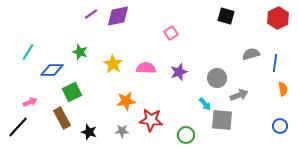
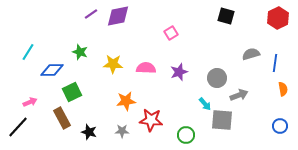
yellow star: rotated 30 degrees counterclockwise
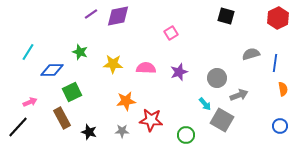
gray square: rotated 25 degrees clockwise
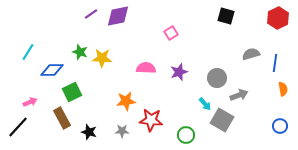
yellow star: moved 11 px left, 6 px up
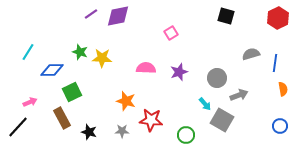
orange star: rotated 24 degrees clockwise
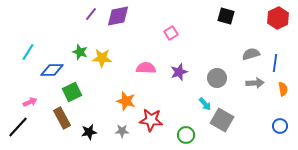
purple line: rotated 16 degrees counterclockwise
gray arrow: moved 16 px right, 12 px up; rotated 18 degrees clockwise
black star: rotated 28 degrees counterclockwise
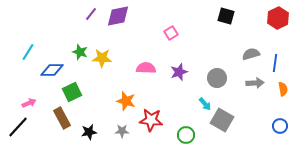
pink arrow: moved 1 px left, 1 px down
